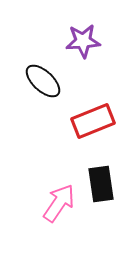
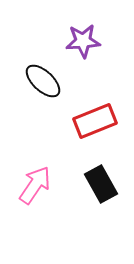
red rectangle: moved 2 px right
black rectangle: rotated 21 degrees counterclockwise
pink arrow: moved 24 px left, 18 px up
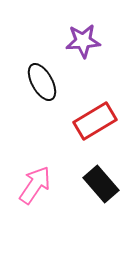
black ellipse: moved 1 px left, 1 px down; rotated 18 degrees clockwise
red rectangle: rotated 9 degrees counterclockwise
black rectangle: rotated 12 degrees counterclockwise
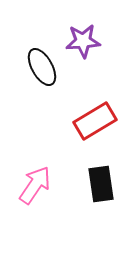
black ellipse: moved 15 px up
black rectangle: rotated 33 degrees clockwise
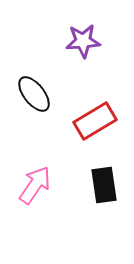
black ellipse: moved 8 px left, 27 px down; rotated 9 degrees counterclockwise
black rectangle: moved 3 px right, 1 px down
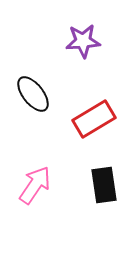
black ellipse: moved 1 px left
red rectangle: moved 1 px left, 2 px up
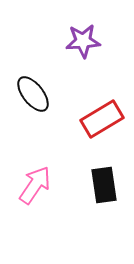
red rectangle: moved 8 px right
